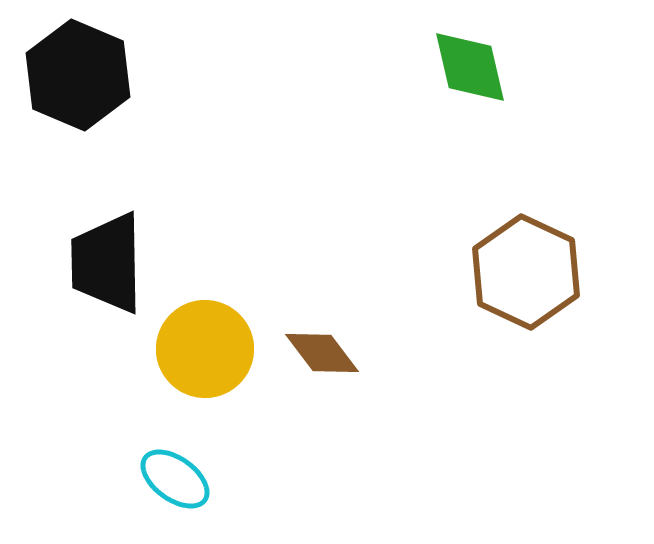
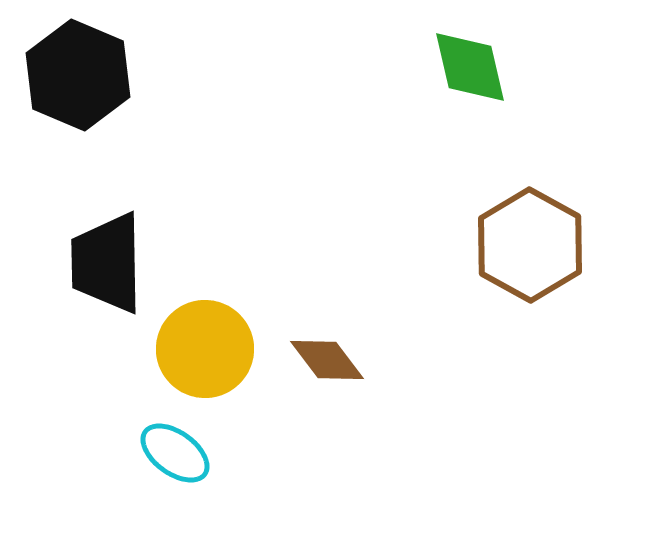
brown hexagon: moved 4 px right, 27 px up; rotated 4 degrees clockwise
brown diamond: moved 5 px right, 7 px down
cyan ellipse: moved 26 px up
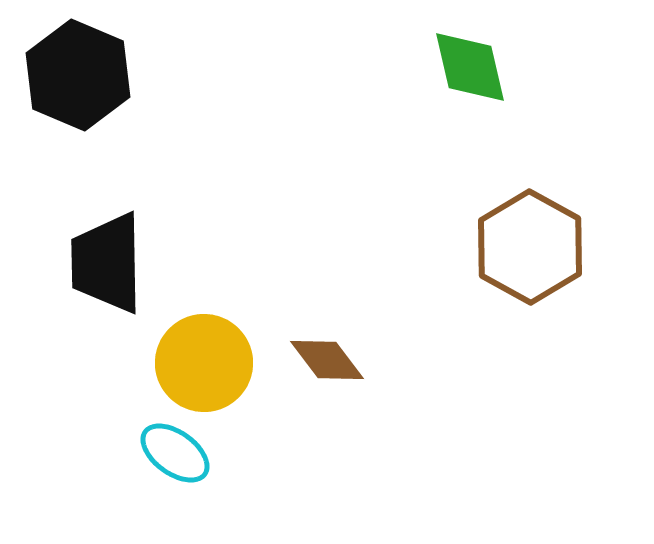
brown hexagon: moved 2 px down
yellow circle: moved 1 px left, 14 px down
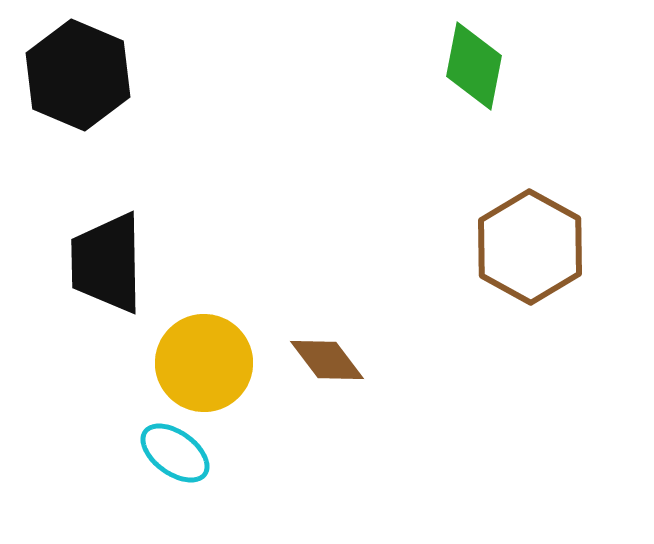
green diamond: moved 4 px right, 1 px up; rotated 24 degrees clockwise
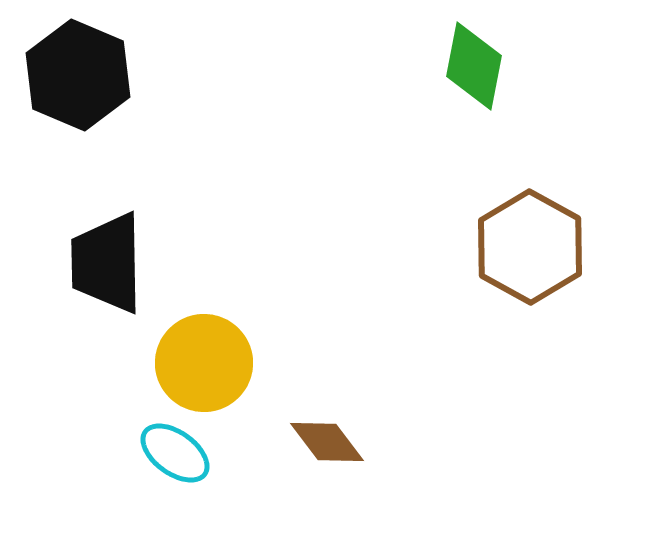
brown diamond: moved 82 px down
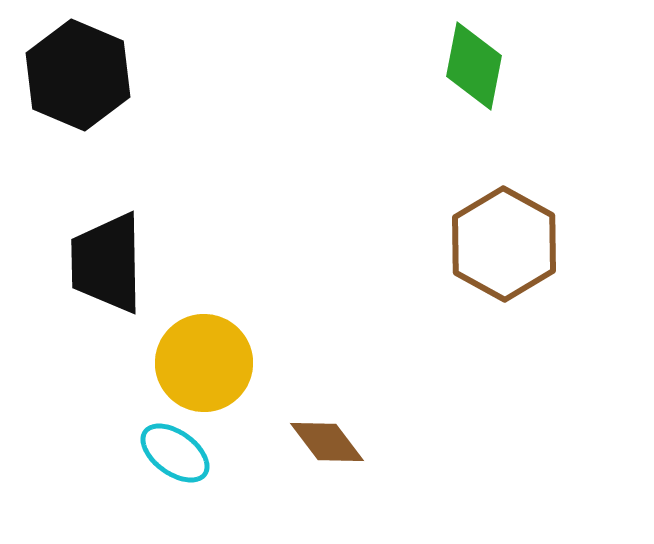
brown hexagon: moved 26 px left, 3 px up
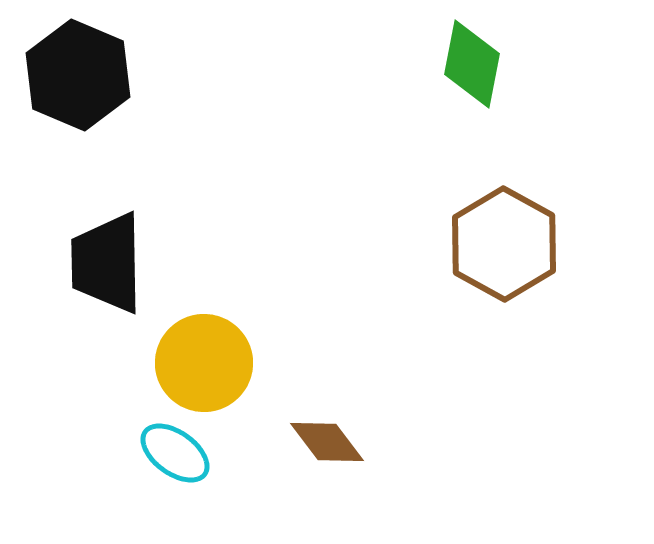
green diamond: moved 2 px left, 2 px up
